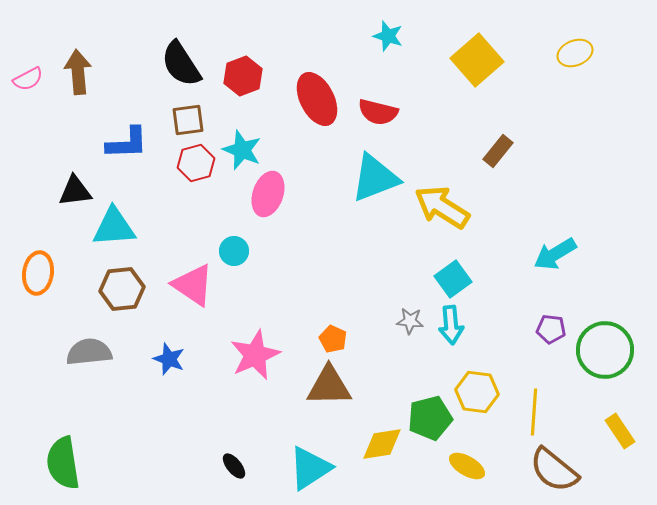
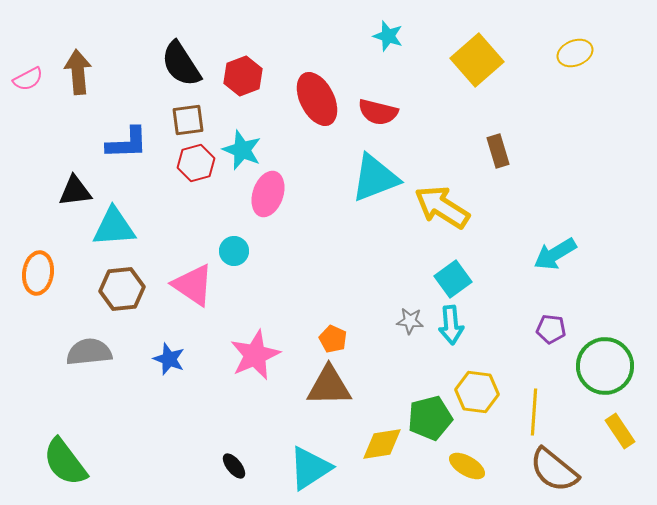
brown rectangle at (498, 151): rotated 56 degrees counterclockwise
green circle at (605, 350): moved 16 px down
green semicircle at (63, 463): moved 2 px right, 1 px up; rotated 28 degrees counterclockwise
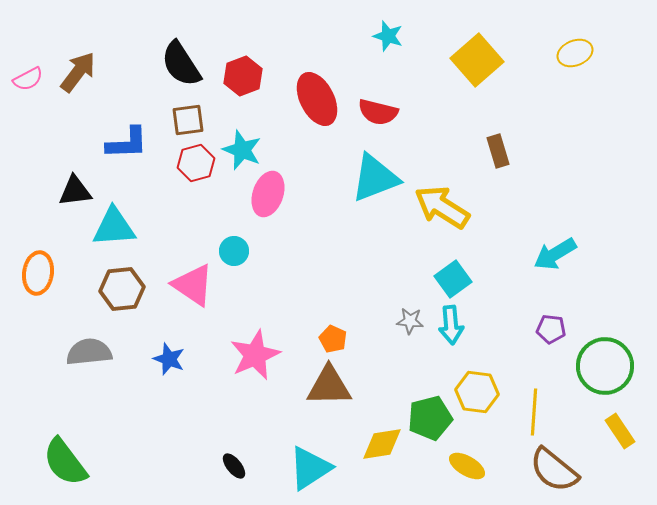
brown arrow at (78, 72): rotated 42 degrees clockwise
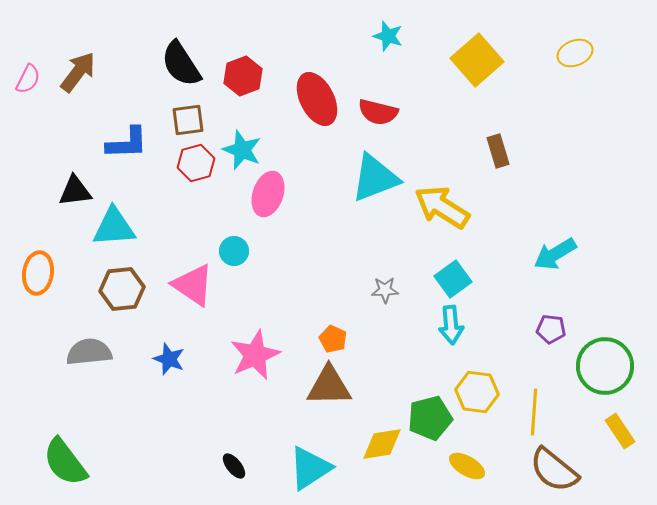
pink semicircle at (28, 79): rotated 36 degrees counterclockwise
gray star at (410, 321): moved 25 px left, 31 px up; rotated 8 degrees counterclockwise
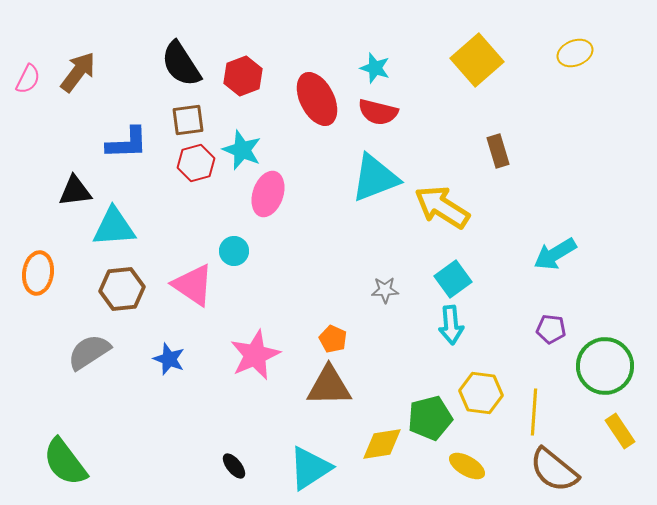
cyan star at (388, 36): moved 13 px left, 32 px down
gray semicircle at (89, 352): rotated 27 degrees counterclockwise
yellow hexagon at (477, 392): moved 4 px right, 1 px down
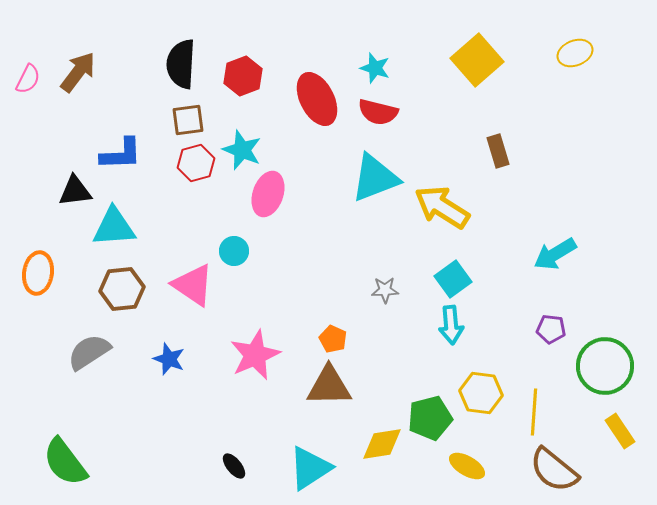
black semicircle at (181, 64): rotated 36 degrees clockwise
blue L-shape at (127, 143): moved 6 px left, 11 px down
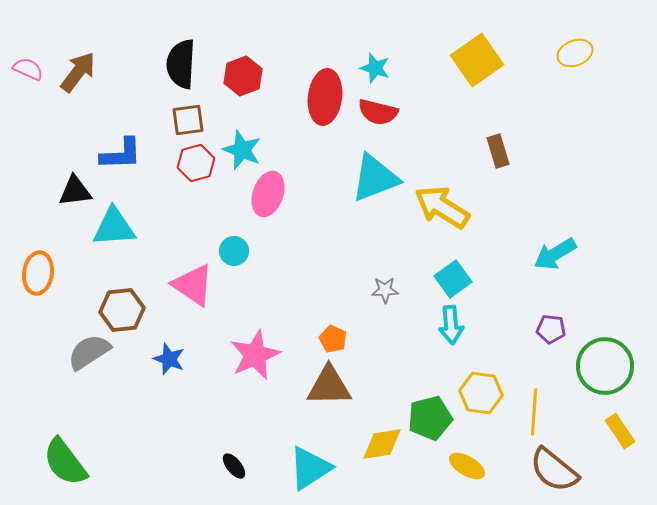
yellow square at (477, 60): rotated 6 degrees clockwise
pink semicircle at (28, 79): moved 10 px up; rotated 92 degrees counterclockwise
red ellipse at (317, 99): moved 8 px right, 2 px up; rotated 34 degrees clockwise
brown hexagon at (122, 289): moved 21 px down
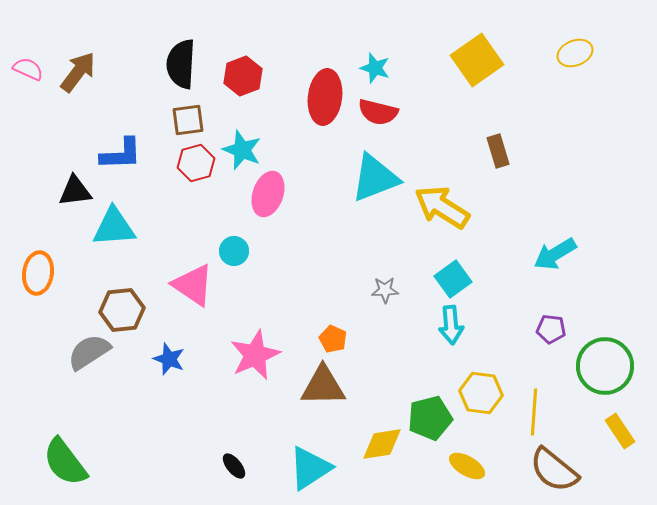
brown triangle at (329, 386): moved 6 px left
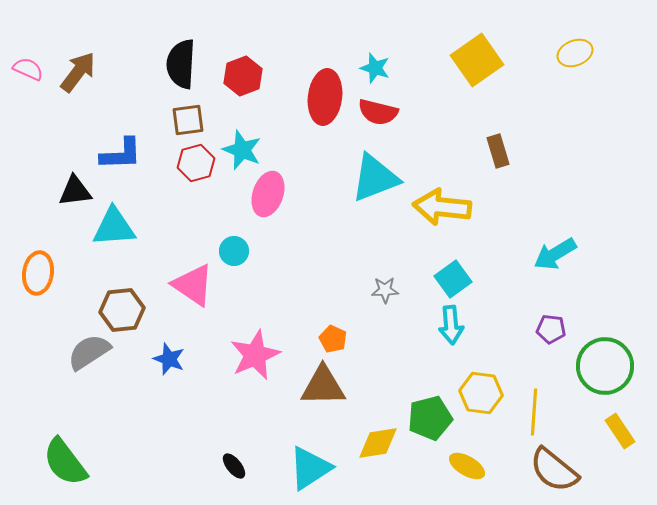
yellow arrow at (442, 207): rotated 26 degrees counterclockwise
yellow diamond at (382, 444): moved 4 px left, 1 px up
